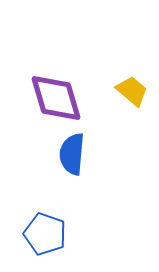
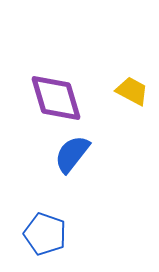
yellow trapezoid: rotated 12 degrees counterclockwise
blue semicircle: rotated 33 degrees clockwise
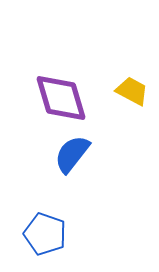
purple diamond: moved 5 px right
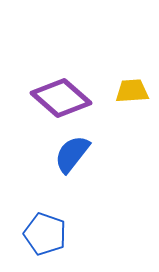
yellow trapezoid: rotated 32 degrees counterclockwise
purple diamond: rotated 32 degrees counterclockwise
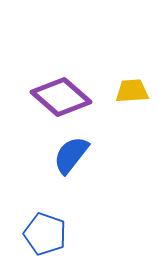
purple diamond: moved 1 px up
blue semicircle: moved 1 px left, 1 px down
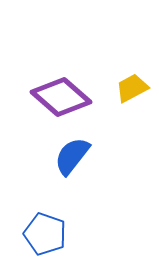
yellow trapezoid: moved 3 px up; rotated 24 degrees counterclockwise
blue semicircle: moved 1 px right, 1 px down
